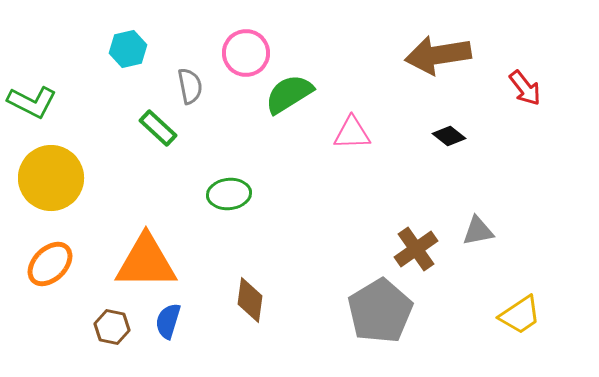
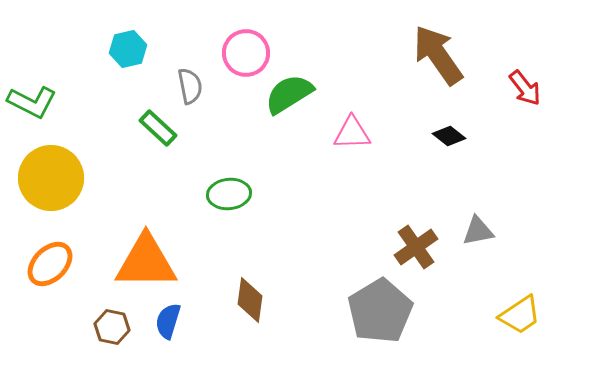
brown arrow: rotated 64 degrees clockwise
brown cross: moved 2 px up
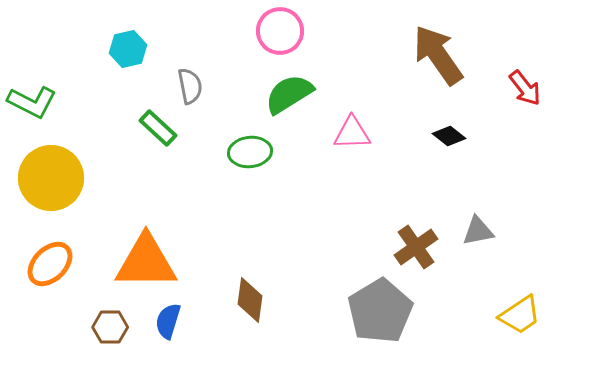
pink circle: moved 34 px right, 22 px up
green ellipse: moved 21 px right, 42 px up
brown hexagon: moved 2 px left; rotated 12 degrees counterclockwise
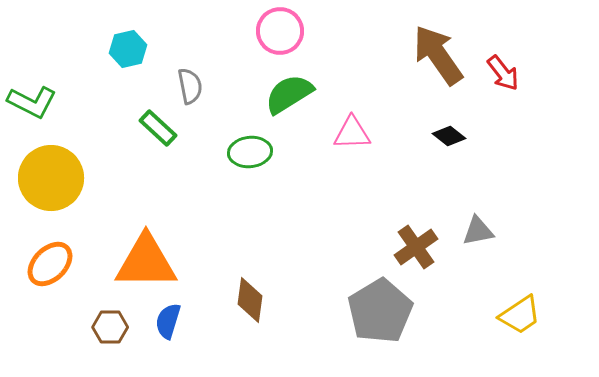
red arrow: moved 22 px left, 15 px up
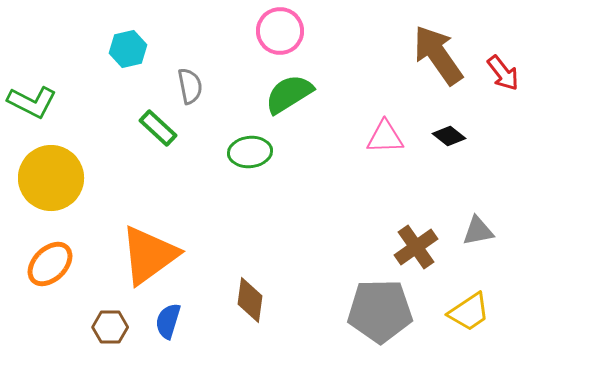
pink triangle: moved 33 px right, 4 px down
orange triangle: moved 3 px right, 7 px up; rotated 36 degrees counterclockwise
gray pentagon: rotated 30 degrees clockwise
yellow trapezoid: moved 51 px left, 3 px up
